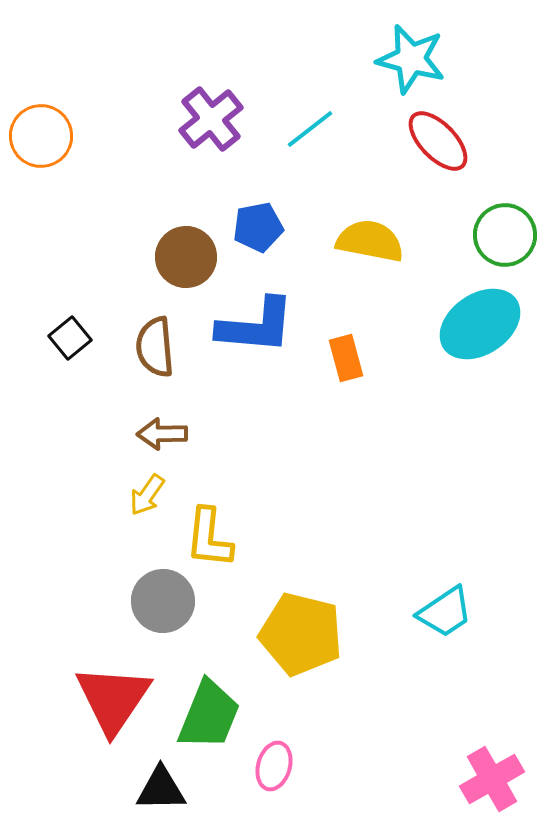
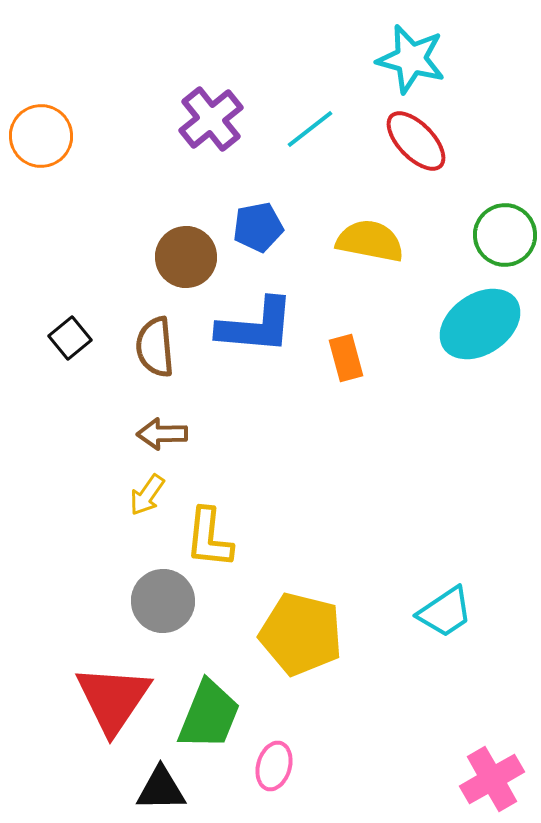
red ellipse: moved 22 px left
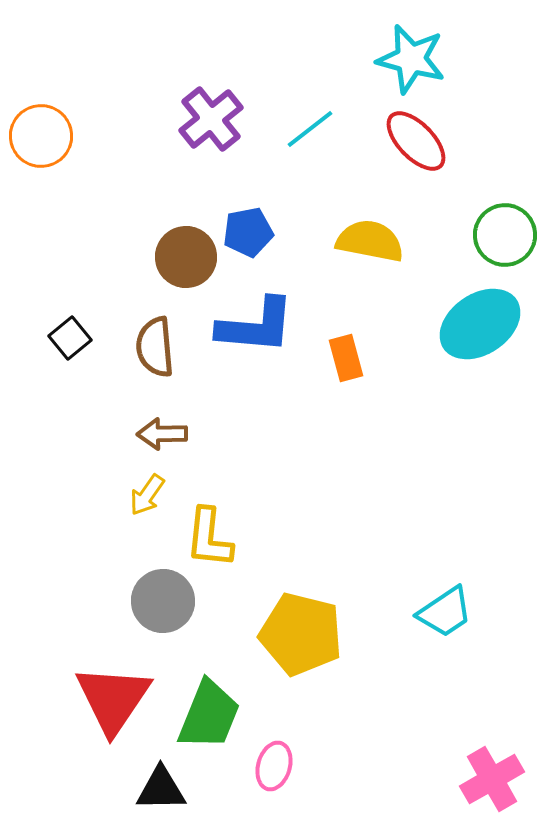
blue pentagon: moved 10 px left, 5 px down
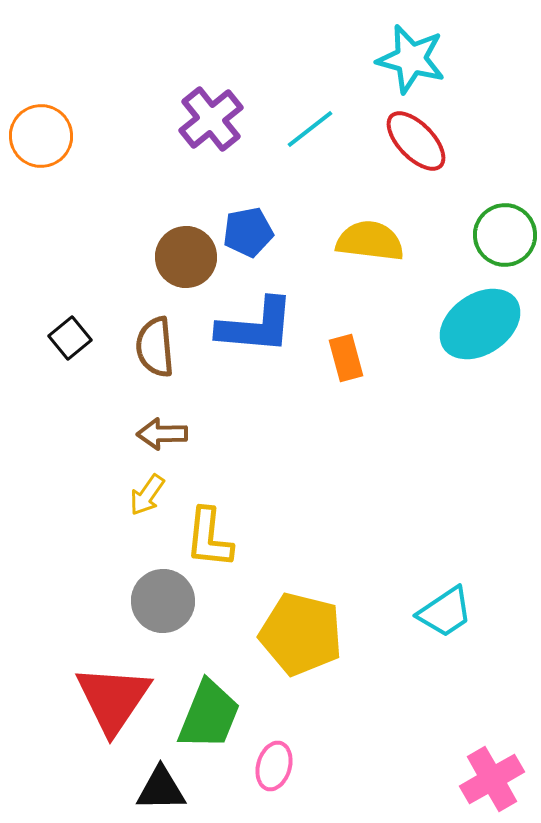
yellow semicircle: rotated 4 degrees counterclockwise
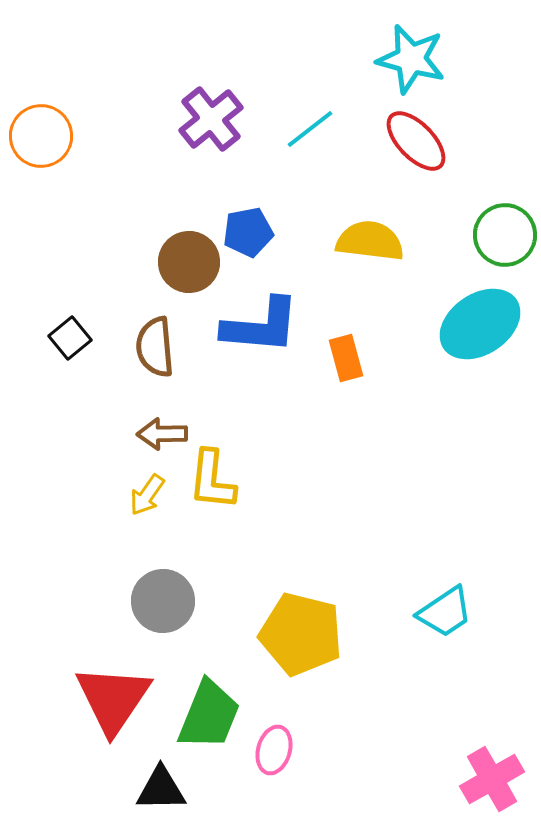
brown circle: moved 3 px right, 5 px down
blue L-shape: moved 5 px right
yellow L-shape: moved 3 px right, 58 px up
pink ellipse: moved 16 px up
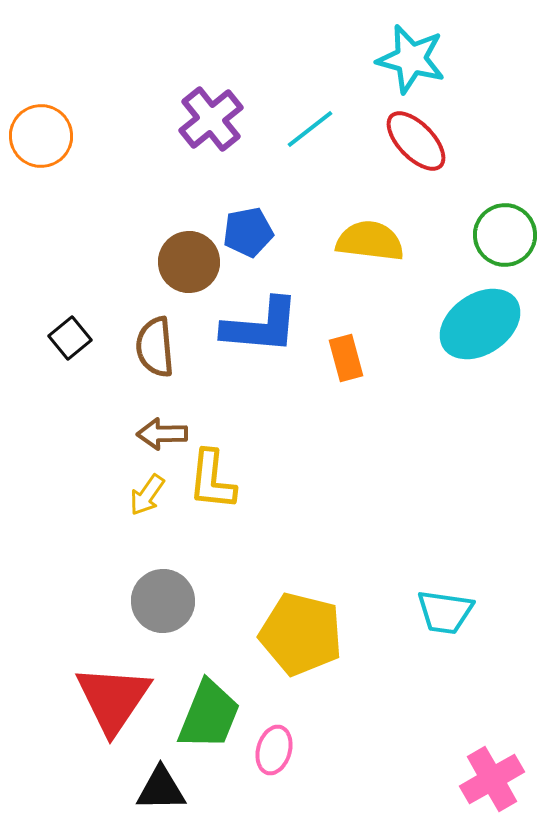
cyan trapezoid: rotated 42 degrees clockwise
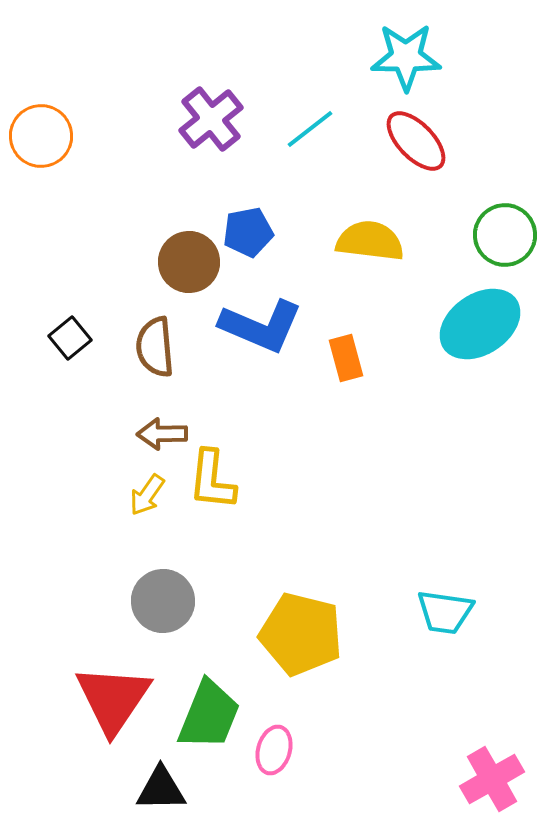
cyan star: moved 5 px left, 2 px up; rotated 14 degrees counterclockwise
blue L-shape: rotated 18 degrees clockwise
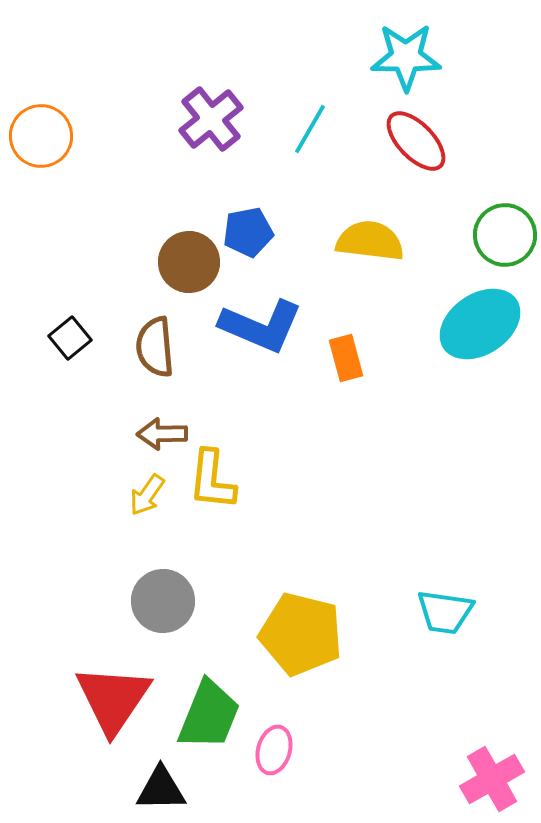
cyan line: rotated 22 degrees counterclockwise
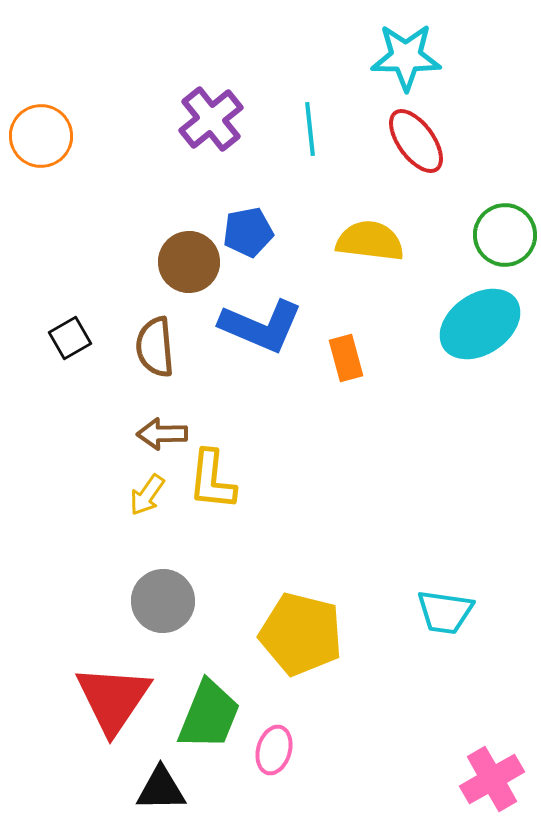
cyan line: rotated 36 degrees counterclockwise
red ellipse: rotated 8 degrees clockwise
black square: rotated 9 degrees clockwise
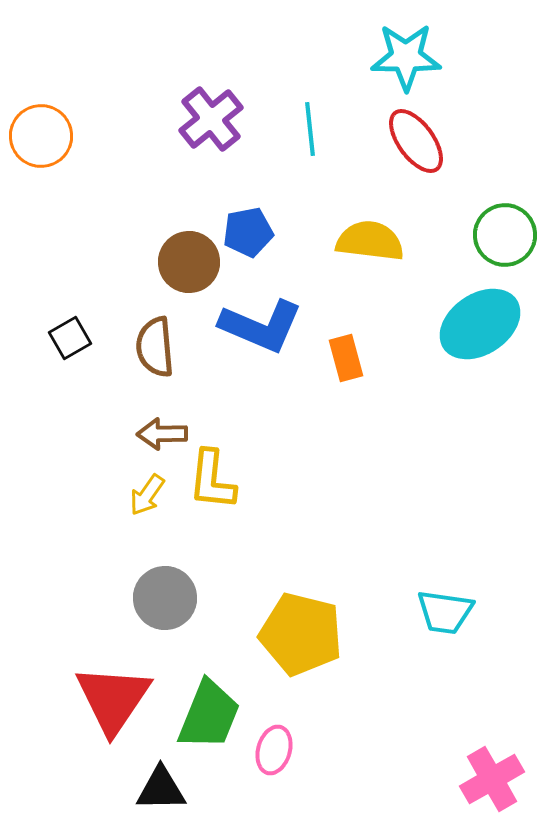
gray circle: moved 2 px right, 3 px up
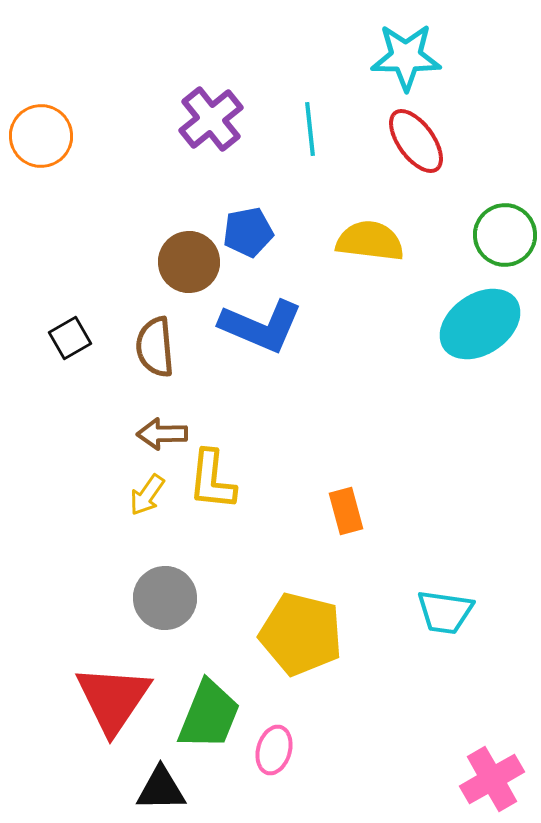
orange rectangle: moved 153 px down
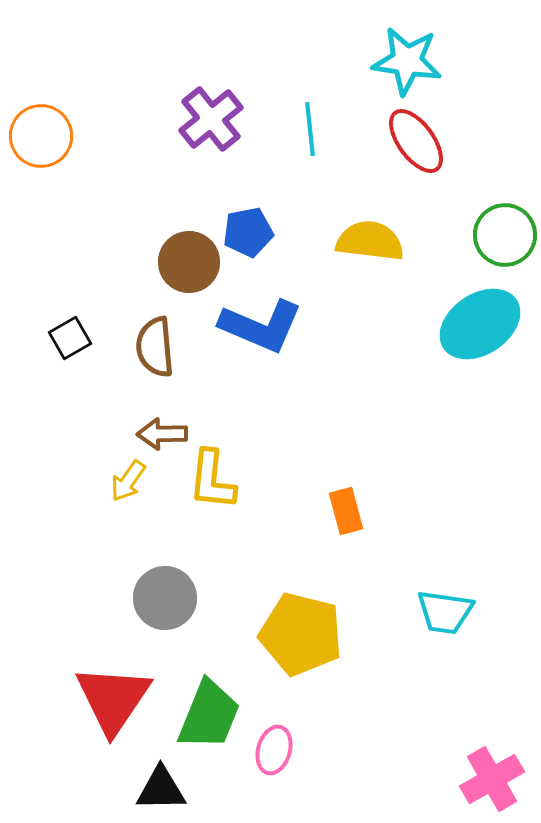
cyan star: moved 1 px right, 4 px down; rotated 8 degrees clockwise
yellow arrow: moved 19 px left, 14 px up
